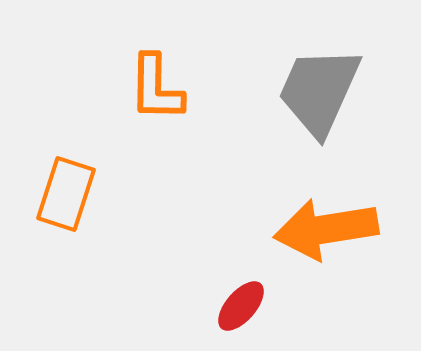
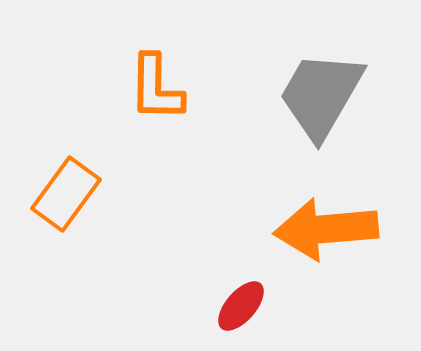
gray trapezoid: moved 2 px right, 4 px down; rotated 6 degrees clockwise
orange rectangle: rotated 18 degrees clockwise
orange arrow: rotated 4 degrees clockwise
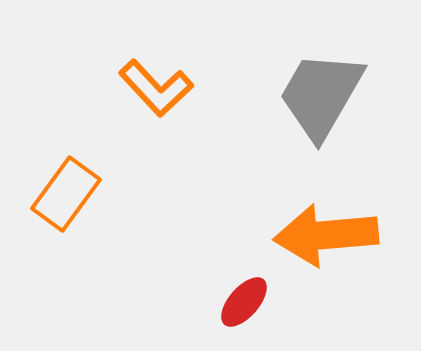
orange L-shape: rotated 44 degrees counterclockwise
orange arrow: moved 6 px down
red ellipse: moved 3 px right, 4 px up
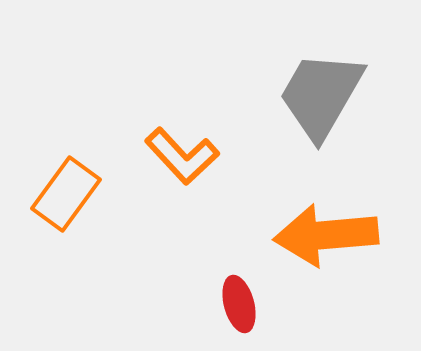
orange L-shape: moved 26 px right, 68 px down
red ellipse: moved 5 px left, 2 px down; rotated 56 degrees counterclockwise
